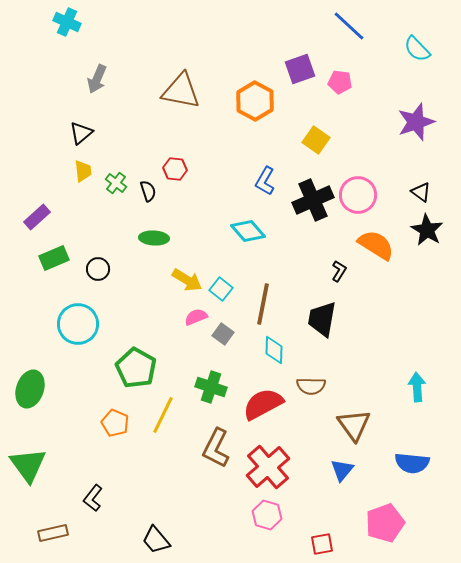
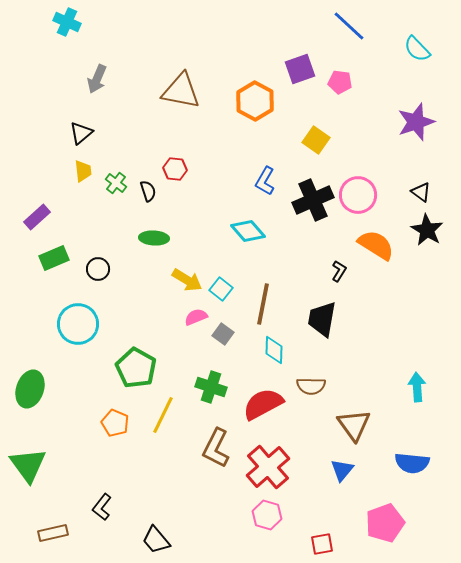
black L-shape at (93, 498): moved 9 px right, 9 px down
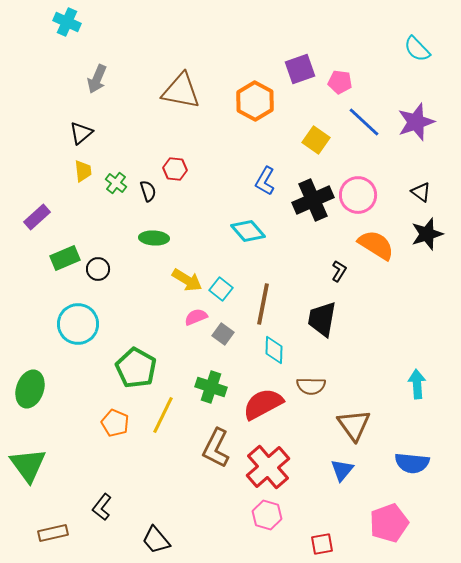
blue line at (349, 26): moved 15 px right, 96 px down
black star at (427, 230): moved 4 px down; rotated 24 degrees clockwise
green rectangle at (54, 258): moved 11 px right
cyan arrow at (417, 387): moved 3 px up
pink pentagon at (385, 523): moved 4 px right
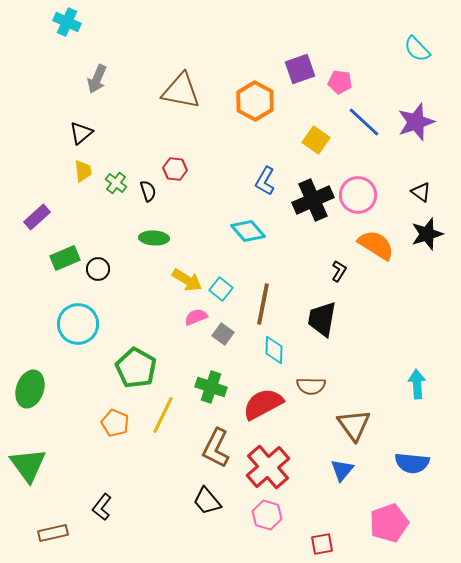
black trapezoid at (156, 540): moved 51 px right, 39 px up
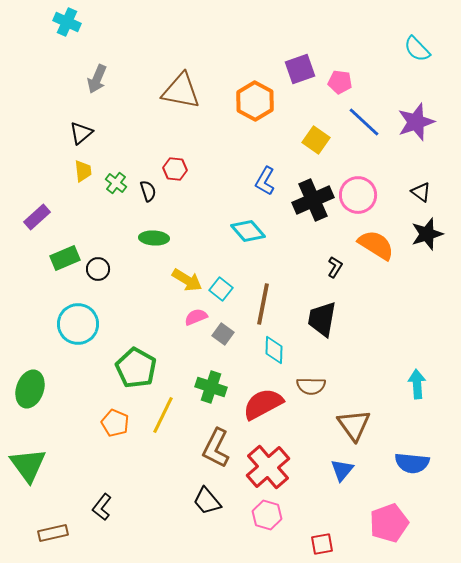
black L-shape at (339, 271): moved 4 px left, 4 px up
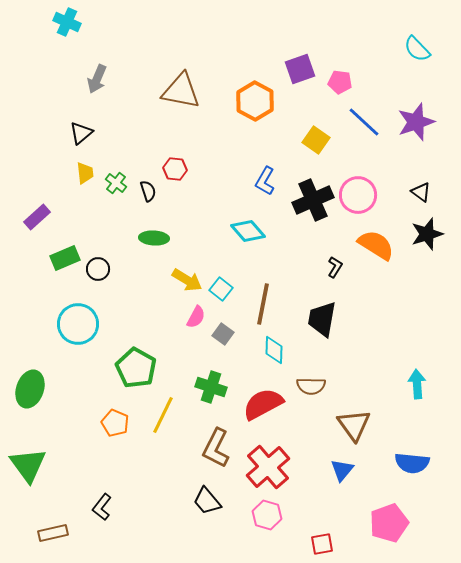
yellow trapezoid at (83, 171): moved 2 px right, 2 px down
pink semicircle at (196, 317): rotated 140 degrees clockwise
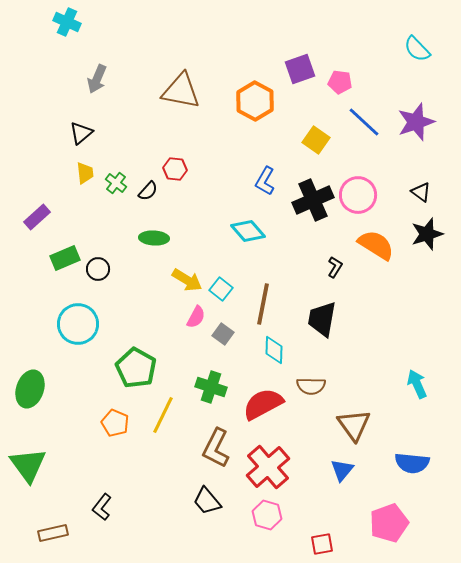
black semicircle at (148, 191): rotated 60 degrees clockwise
cyan arrow at (417, 384): rotated 20 degrees counterclockwise
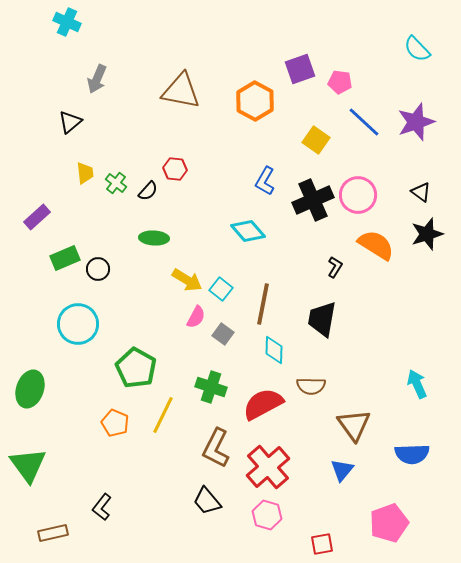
black triangle at (81, 133): moved 11 px left, 11 px up
blue semicircle at (412, 463): moved 9 px up; rotated 8 degrees counterclockwise
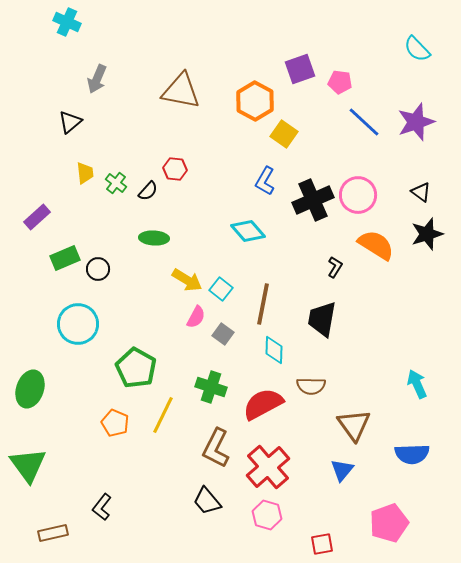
yellow square at (316, 140): moved 32 px left, 6 px up
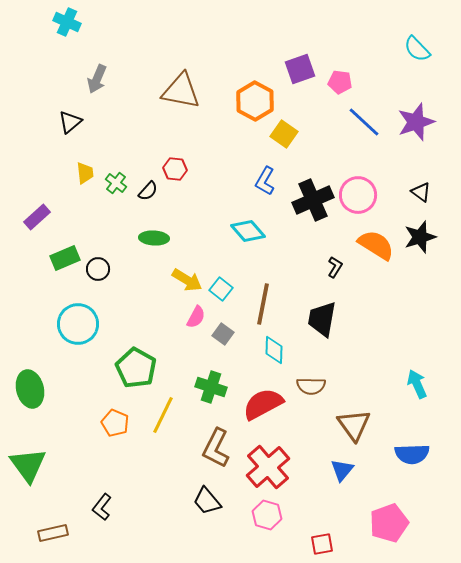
black star at (427, 234): moved 7 px left, 3 px down
green ellipse at (30, 389): rotated 33 degrees counterclockwise
